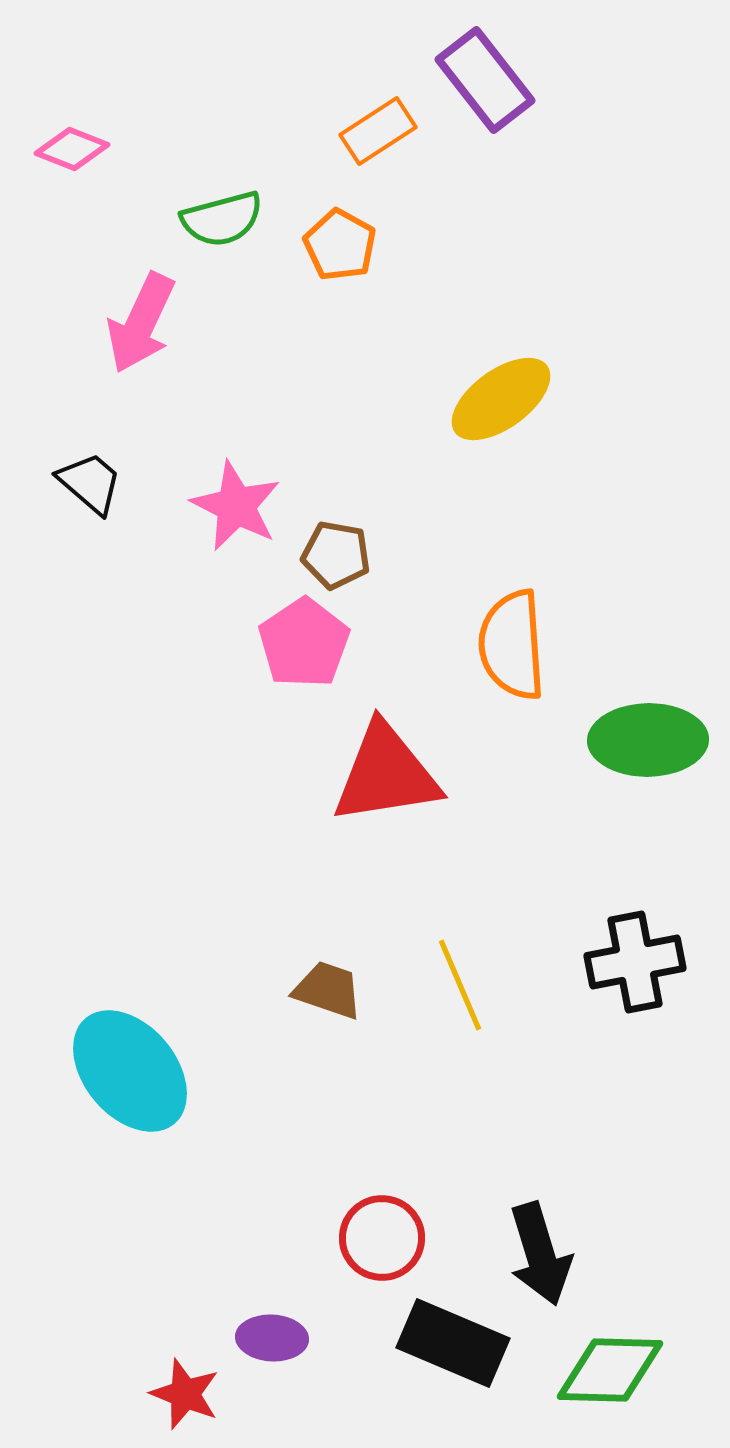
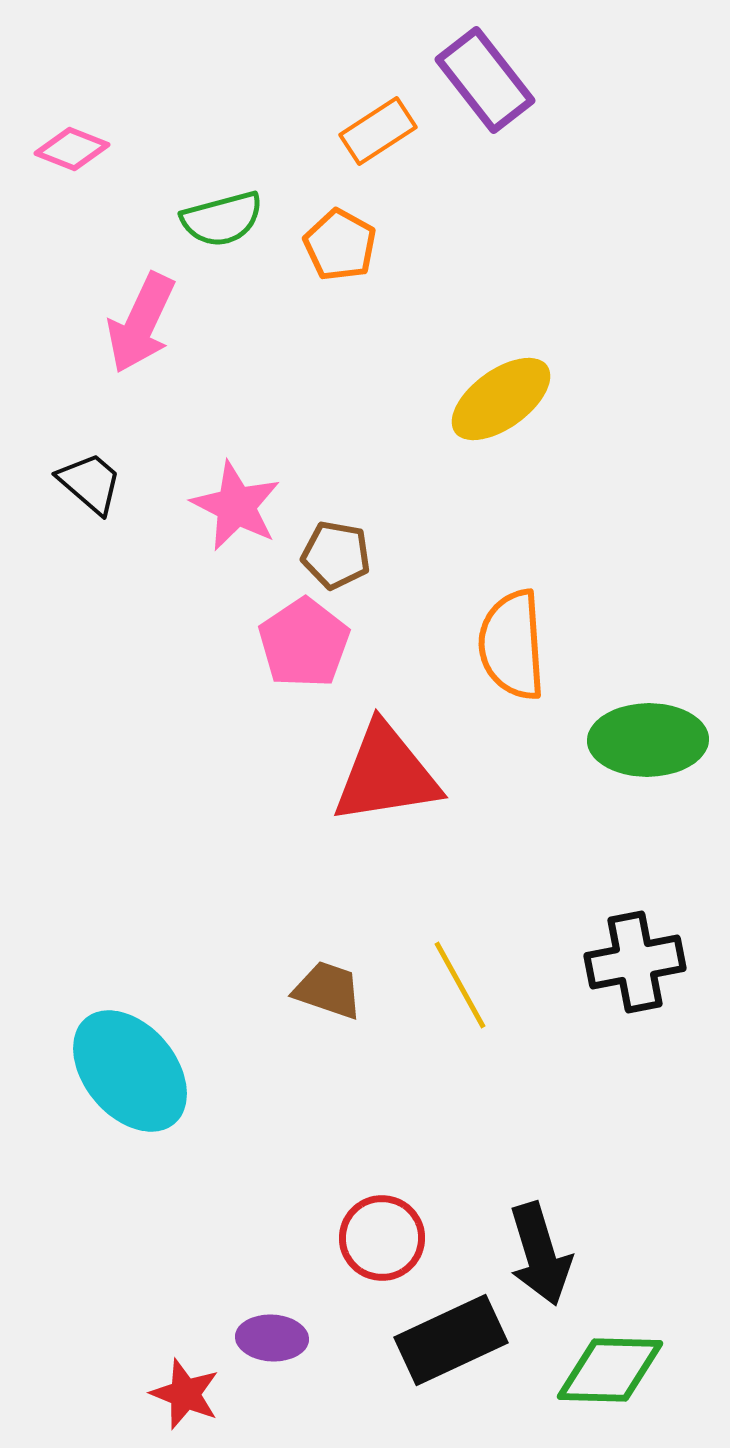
yellow line: rotated 6 degrees counterclockwise
black rectangle: moved 2 px left, 3 px up; rotated 48 degrees counterclockwise
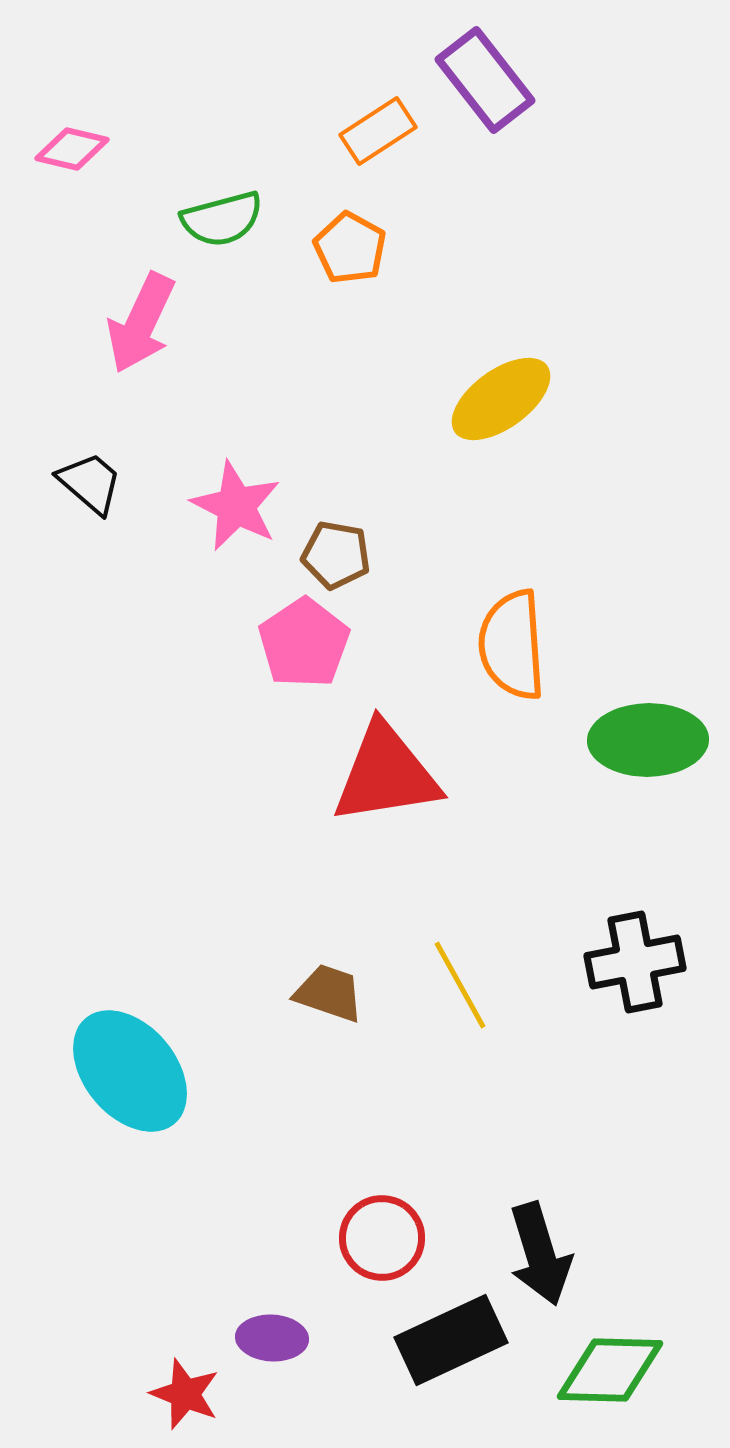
pink diamond: rotated 8 degrees counterclockwise
orange pentagon: moved 10 px right, 3 px down
brown trapezoid: moved 1 px right, 3 px down
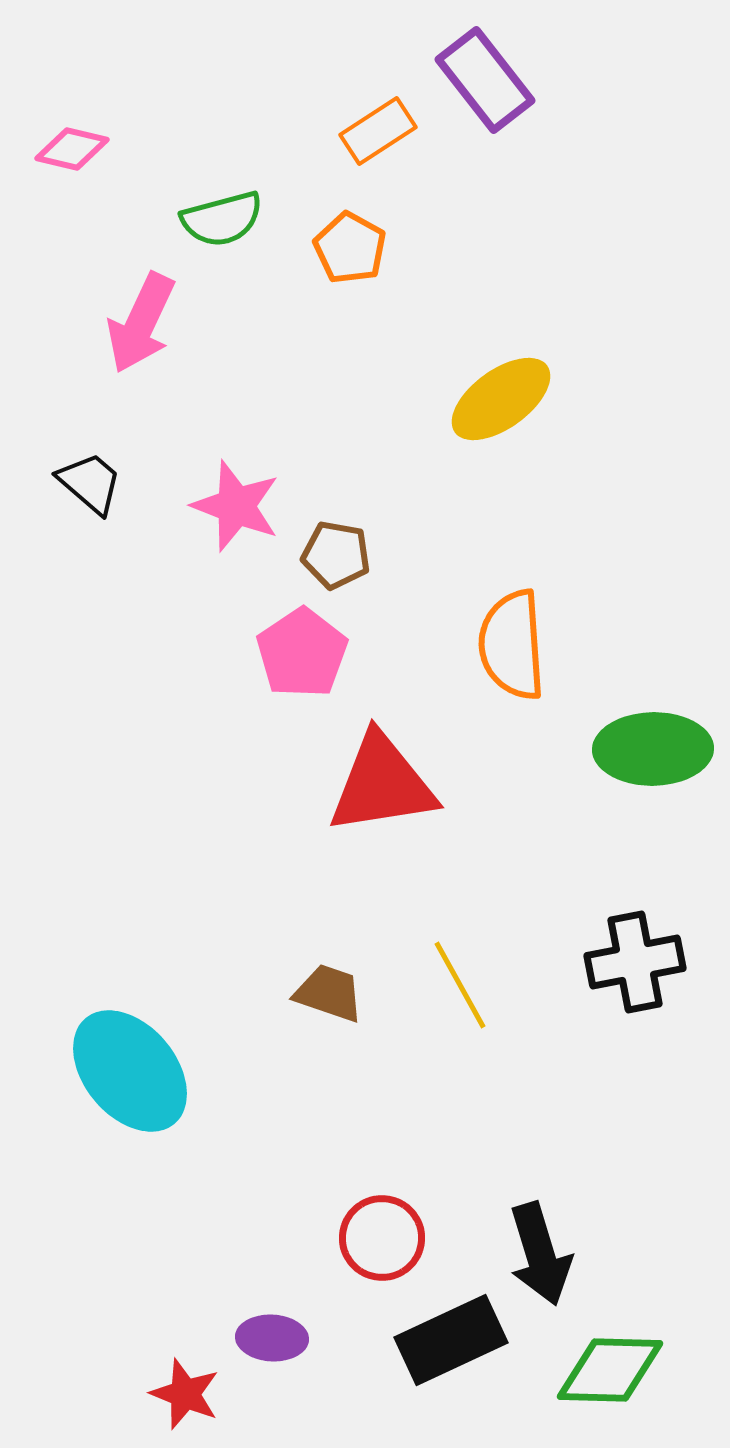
pink star: rotated 6 degrees counterclockwise
pink pentagon: moved 2 px left, 10 px down
green ellipse: moved 5 px right, 9 px down
red triangle: moved 4 px left, 10 px down
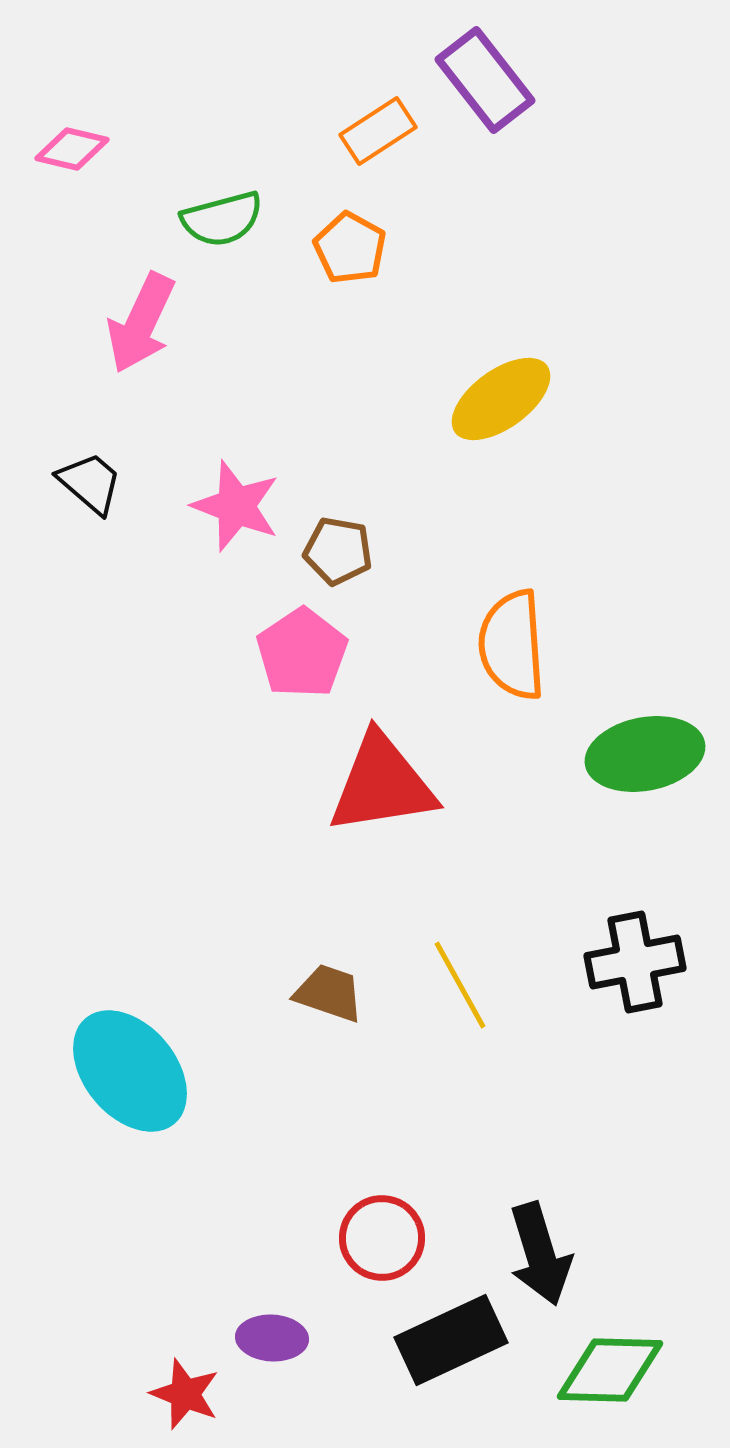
brown pentagon: moved 2 px right, 4 px up
green ellipse: moved 8 px left, 5 px down; rotated 10 degrees counterclockwise
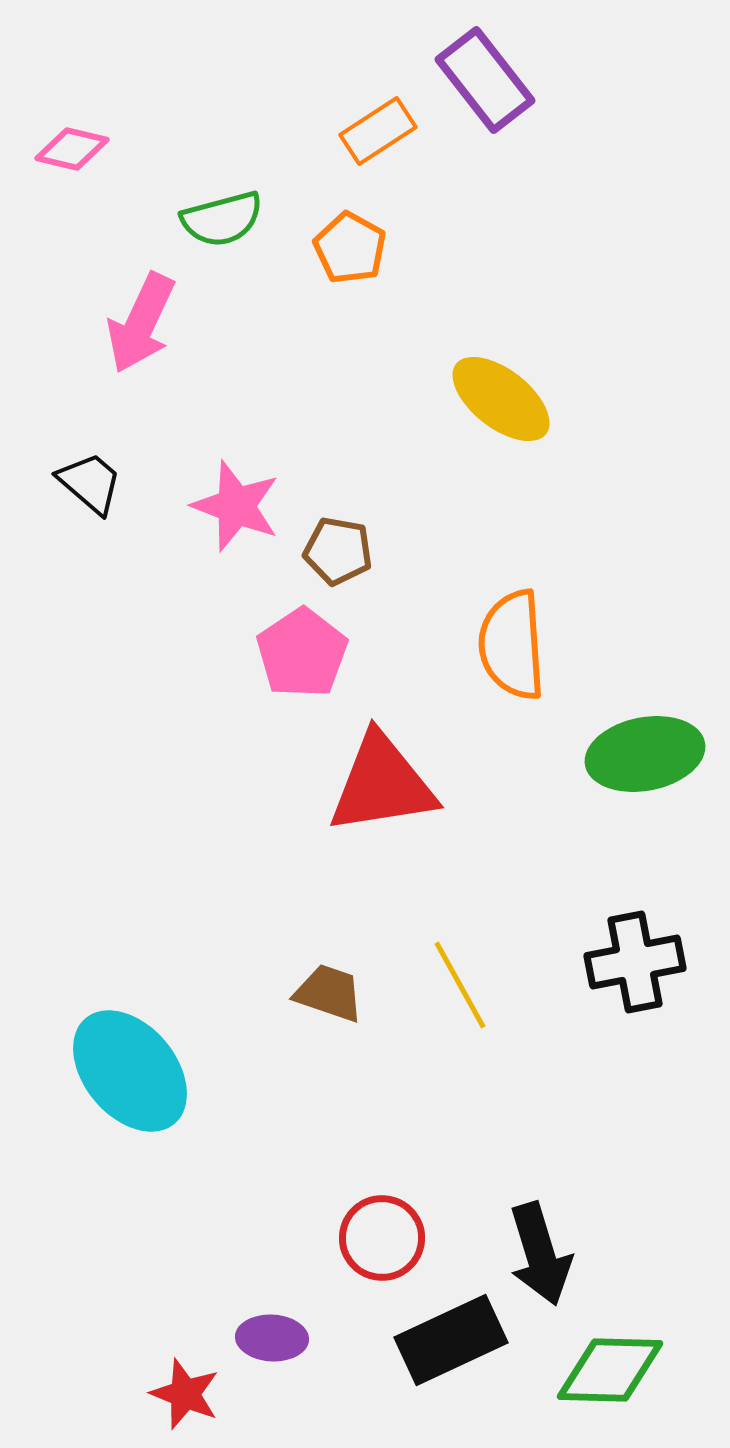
yellow ellipse: rotated 74 degrees clockwise
